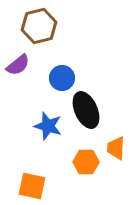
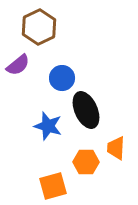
brown hexagon: moved 1 px down; rotated 12 degrees counterclockwise
orange square: moved 21 px right; rotated 28 degrees counterclockwise
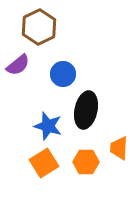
blue circle: moved 1 px right, 4 px up
black ellipse: rotated 36 degrees clockwise
orange trapezoid: moved 3 px right
orange square: moved 9 px left, 23 px up; rotated 16 degrees counterclockwise
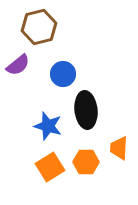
brown hexagon: rotated 12 degrees clockwise
black ellipse: rotated 18 degrees counterclockwise
orange square: moved 6 px right, 4 px down
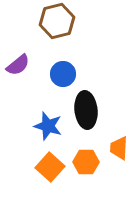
brown hexagon: moved 18 px right, 6 px up
orange square: rotated 16 degrees counterclockwise
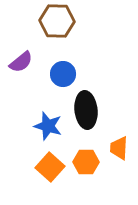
brown hexagon: rotated 16 degrees clockwise
purple semicircle: moved 3 px right, 3 px up
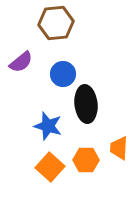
brown hexagon: moved 1 px left, 2 px down; rotated 8 degrees counterclockwise
black ellipse: moved 6 px up
orange hexagon: moved 2 px up
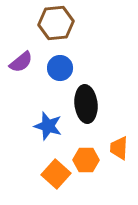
blue circle: moved 3 px left, 6 px up
orange square: moved 6 px right, 7 px down
